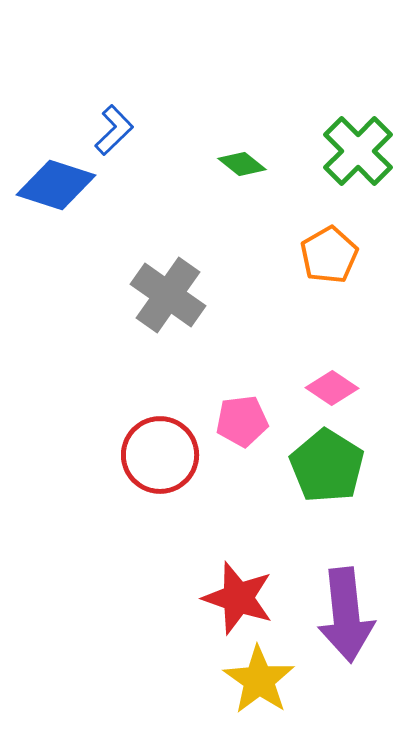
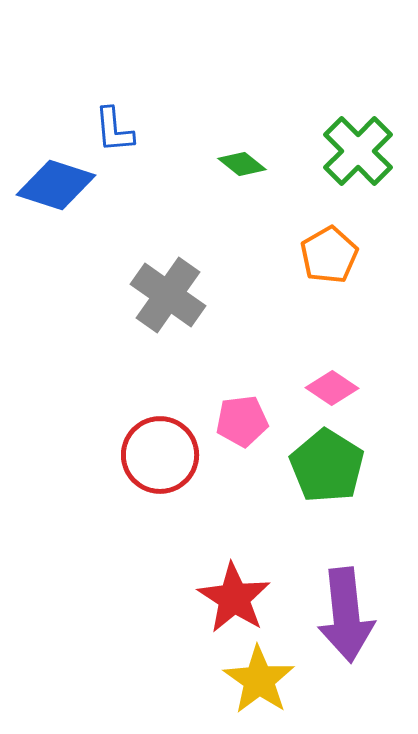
blue L-shape: rotated 129 degrees clockwise
red star: moved 4 px left; rotated 14 degrees clockwise
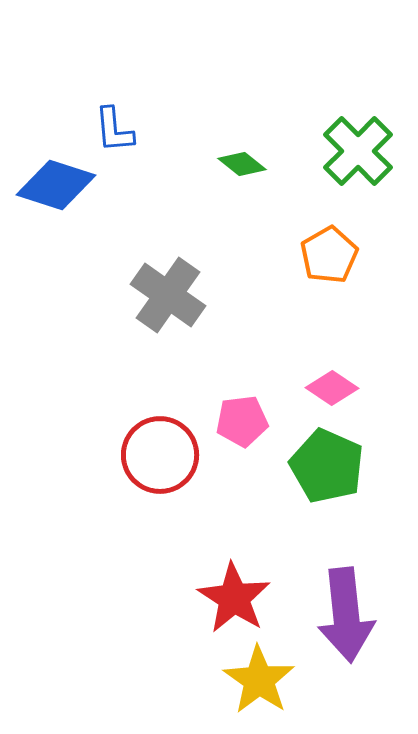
green pentagon: rotated 8 degrees counterclockwise
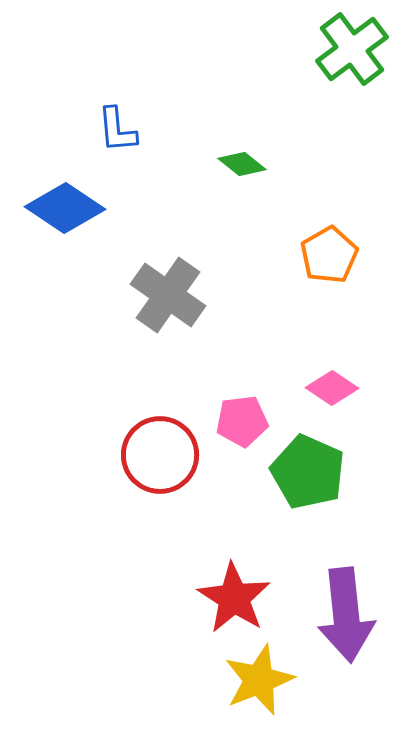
blue L-shape: moved 3 px right
green cross: moved 6 px left, 102 px up; rotated 8 degrees clockwise
blue diamond: moved 9 px right, 23 px down; rotated 16 degrees clockwise
green pentagon: moved 19 px left, 6 px down
yellow star: rotated 16 degrees clockwise
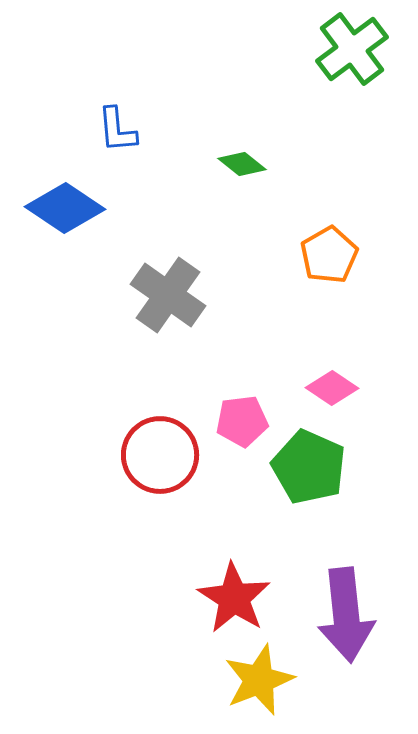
green pentagon: moved 1 px right, 5 px up
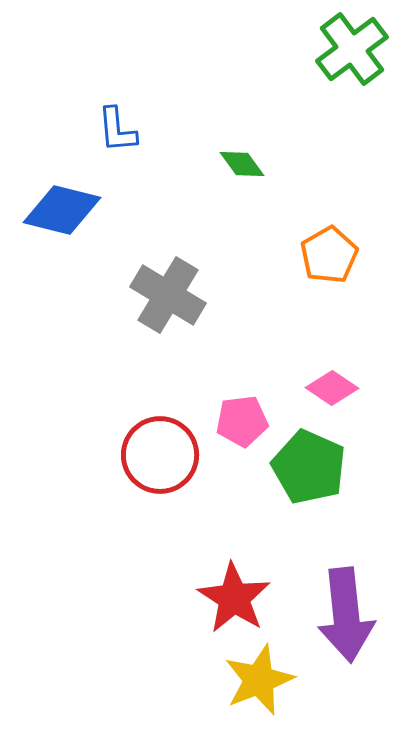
green diamond: rotated 15 degrees clockwise
blue diamond: moved 3 px left, 2 px down; rotated 20 degrees counterclockwise
gray cross: rotated 4 degrees counterclockwise
